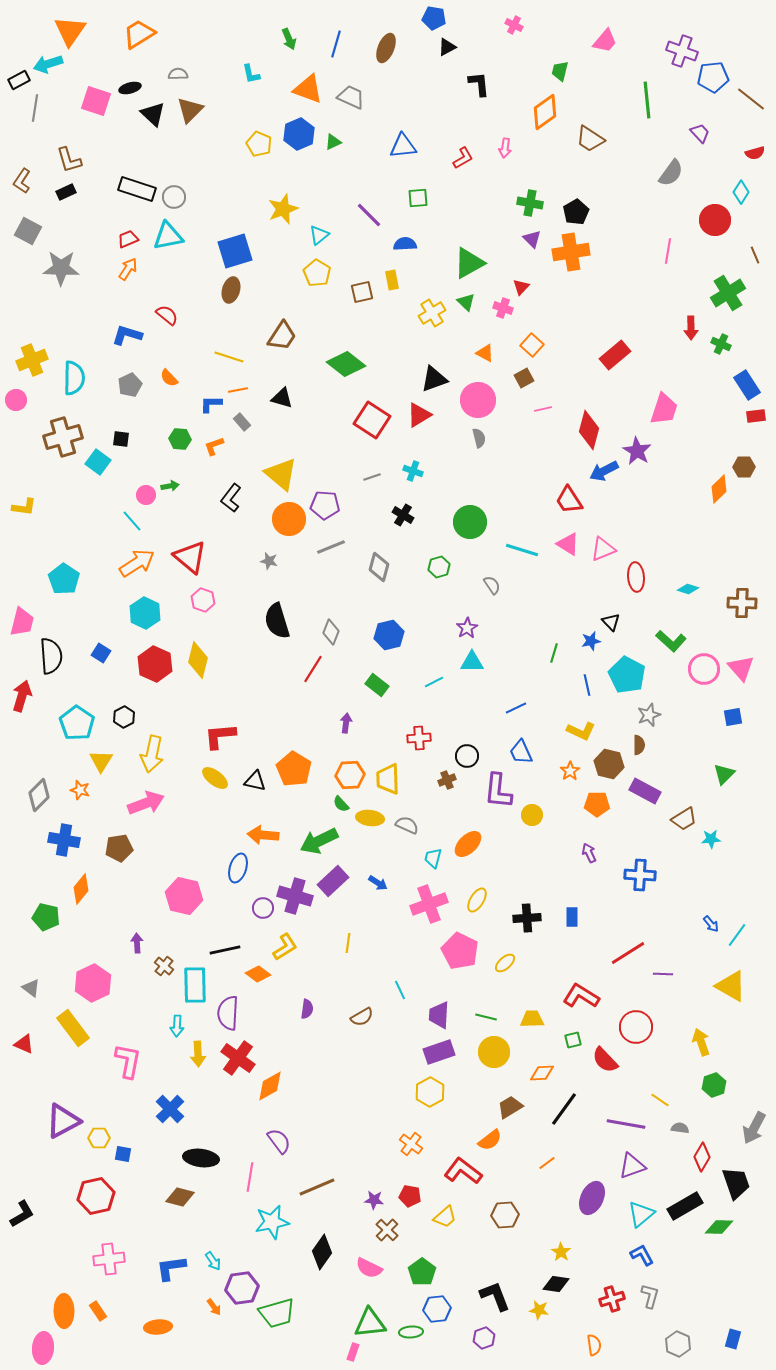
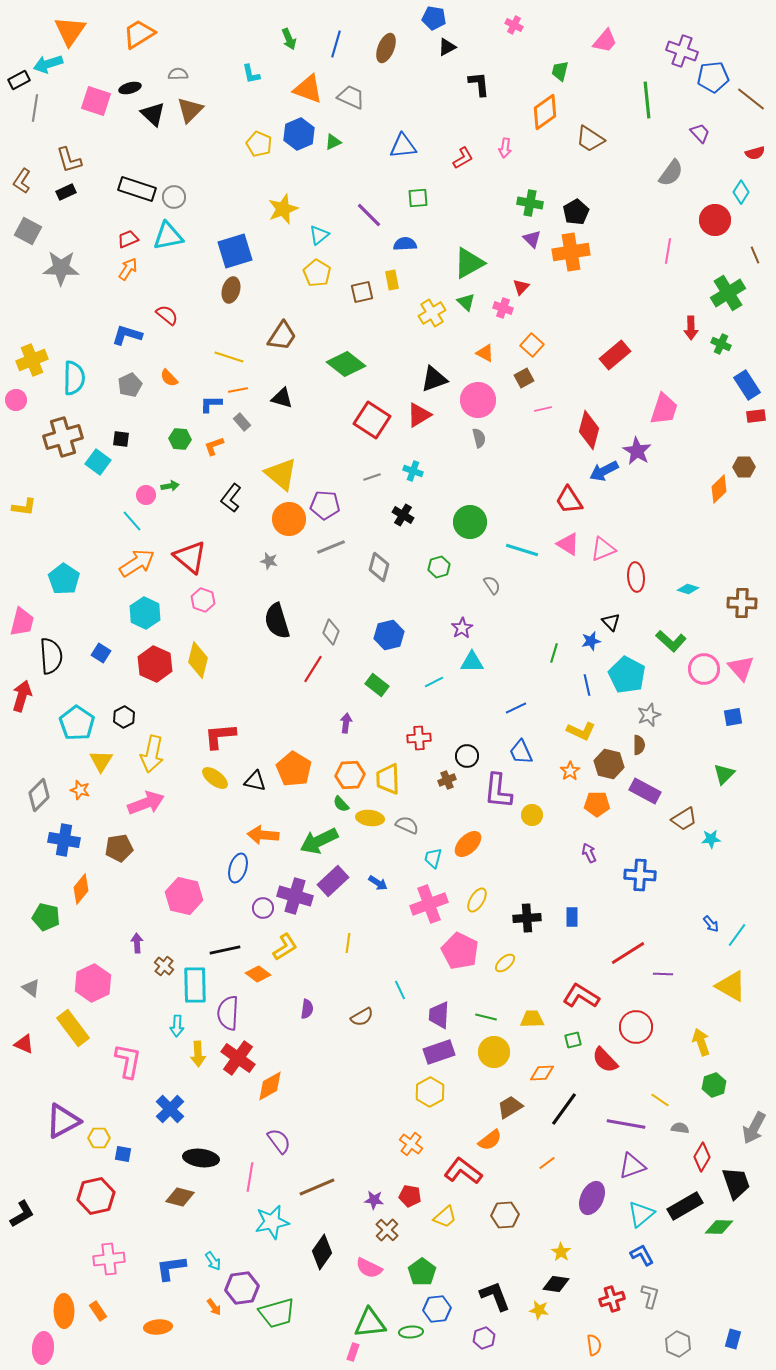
purple star at (467, 628): moved 5 px left
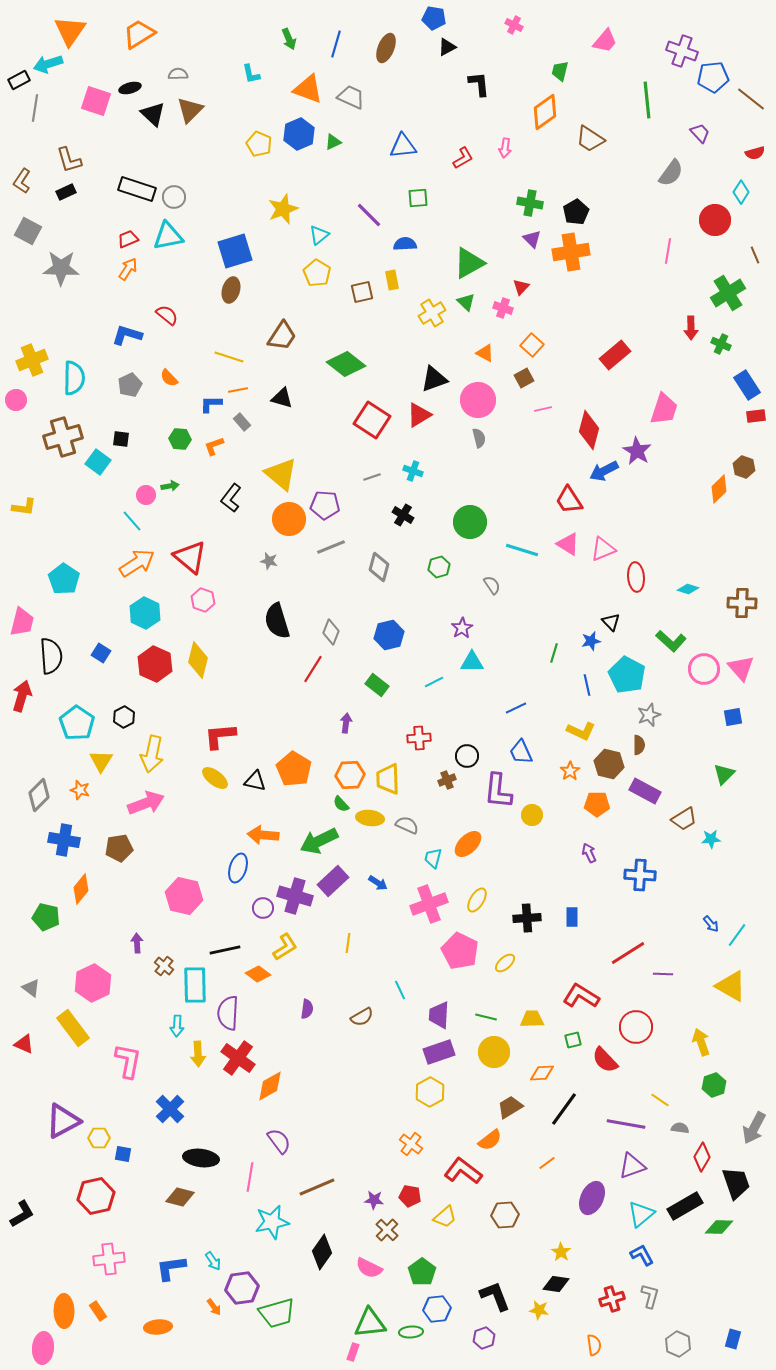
brown hexagon at (744, 467): rotated 20 degrees clockwise
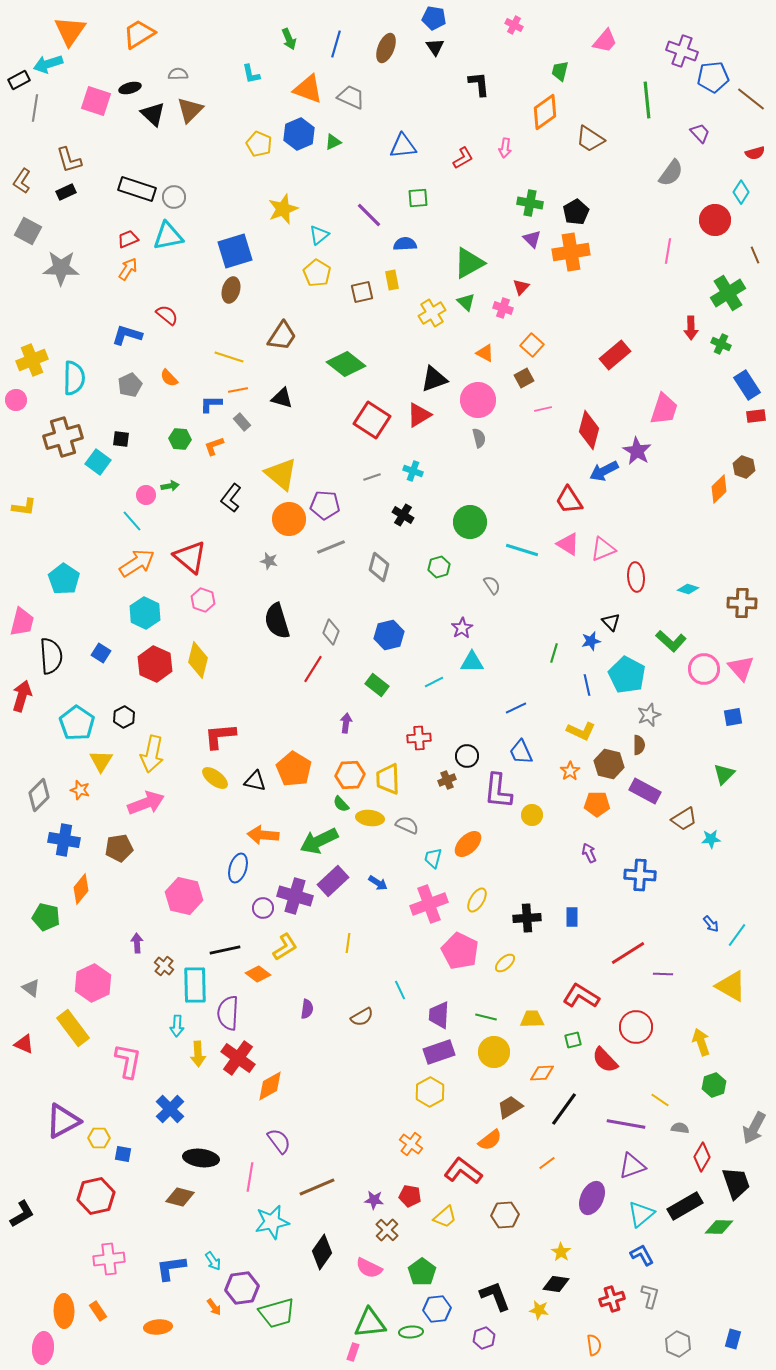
black triangle at (447, 47): moved 12 px left; rotated 36 degrees counterclockwise
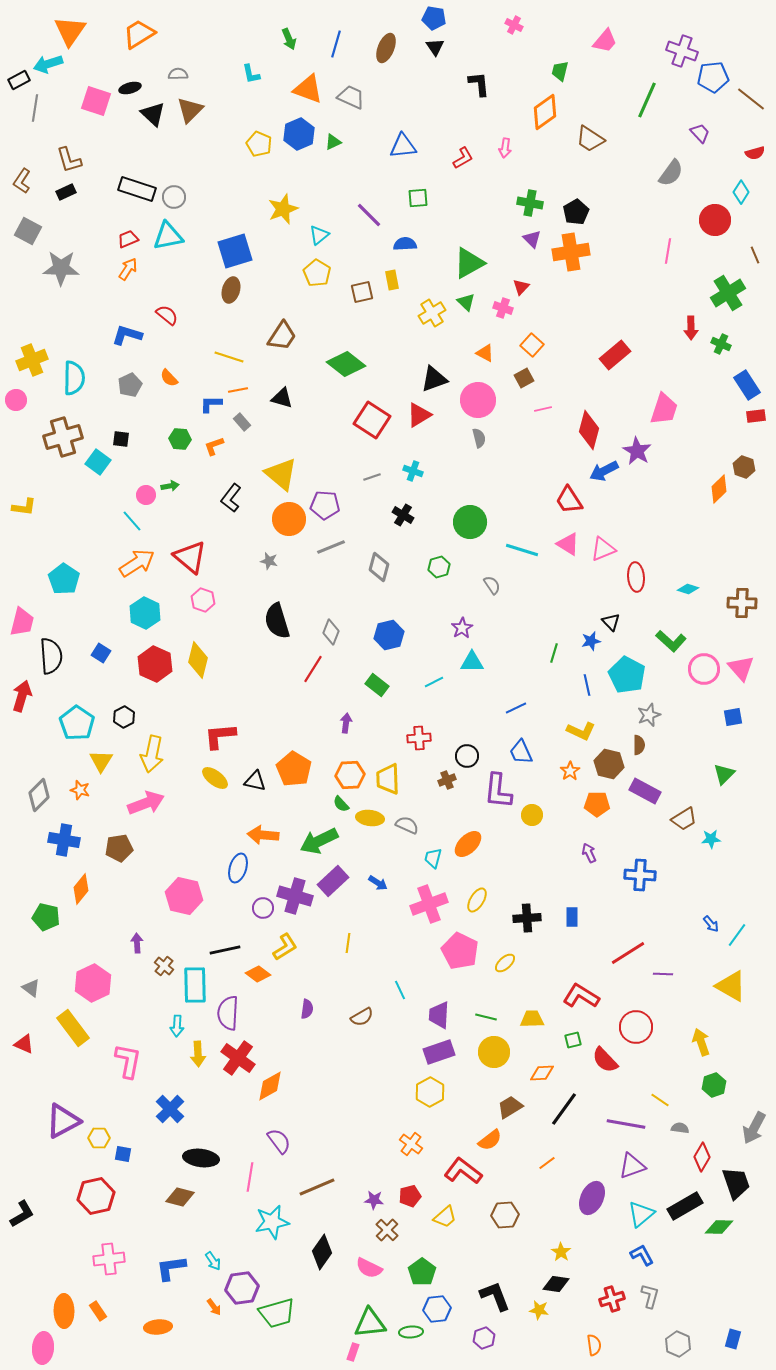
green line at (647, 100): rotated 30 degrees clockwise
red pentagon at (410, 1196): rotated 25 degrees counterclockwise
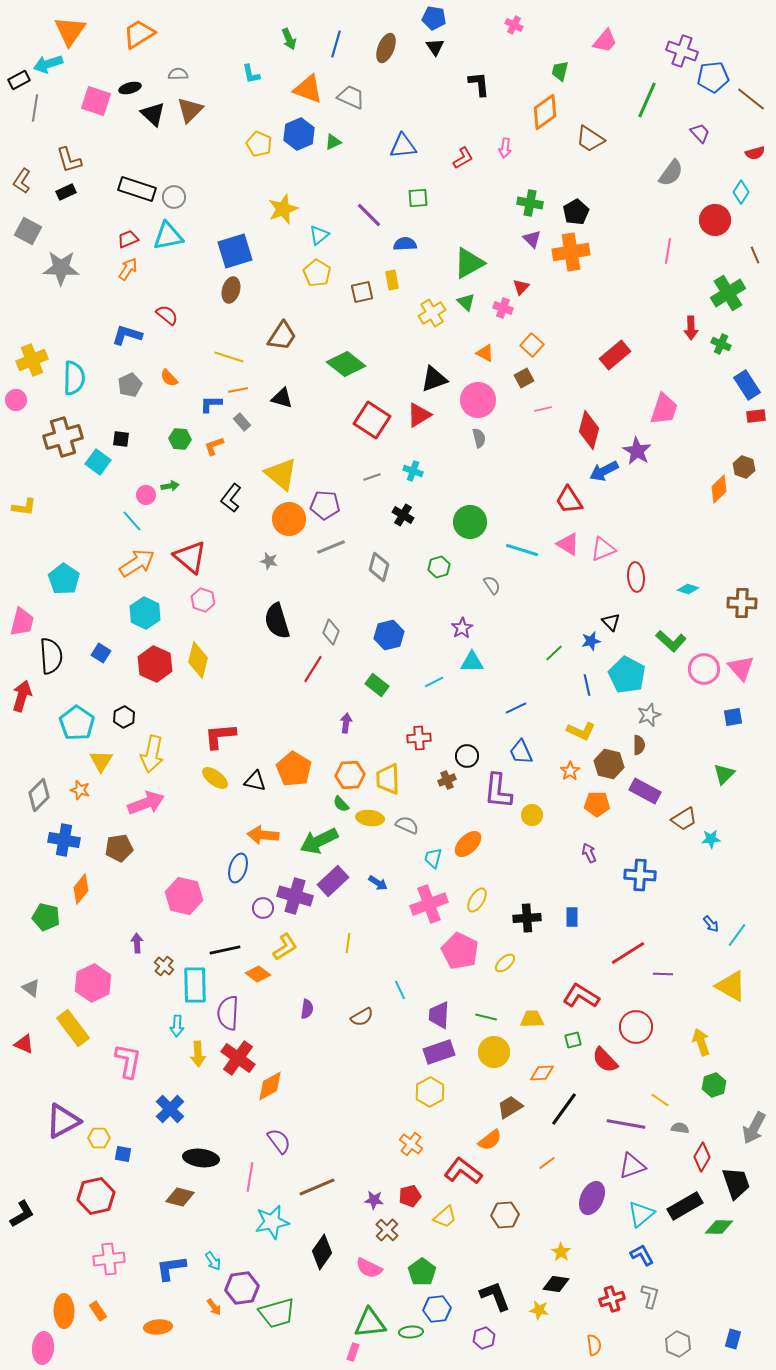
green line at (554, 653): rotated 30 degrees clockwise
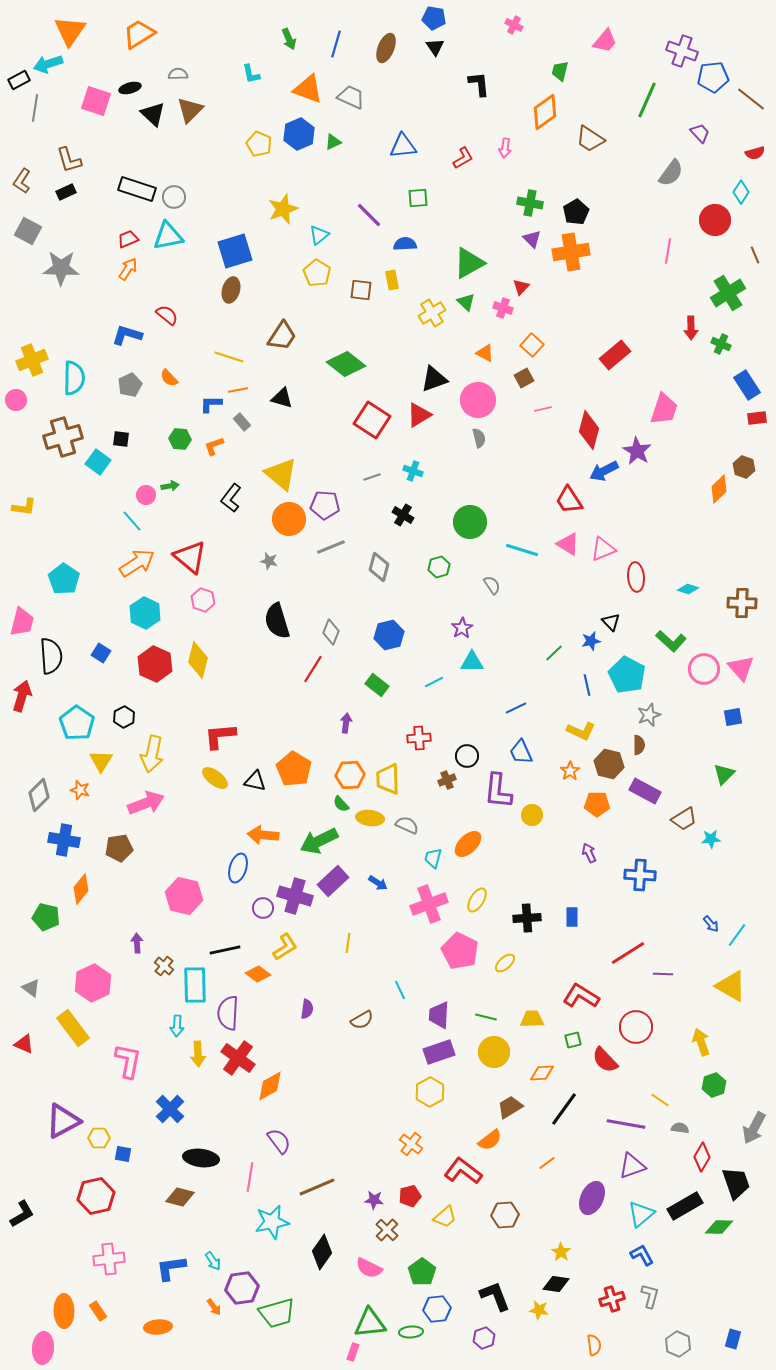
brown square at (362, 292): moved 1 px left, 2 px up; rotated 20 degrees clockwise
red rectangle at (756, 416): moved 1 px right, 2 px down
brown semicircle at (362, 1017): moved 3 px down
